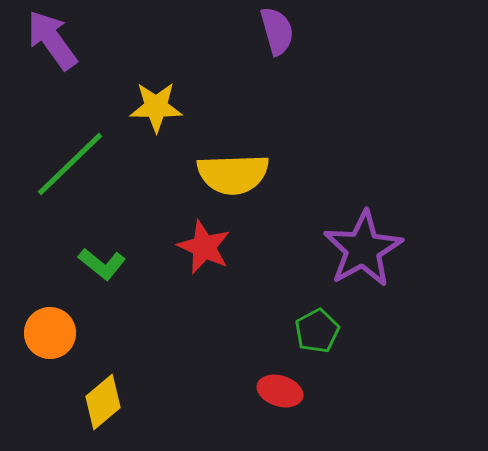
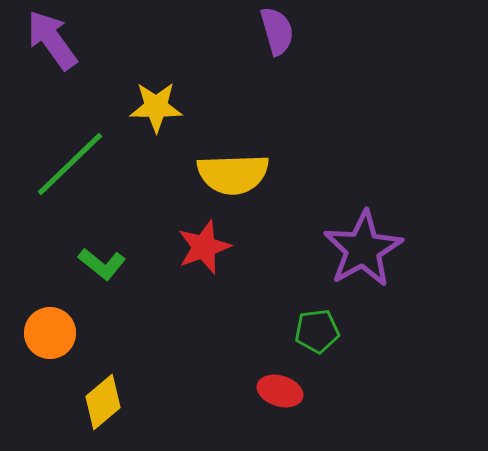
red star: rotated 28 degrees clockwise
green pentagon: rotated 21 degrees clockwise
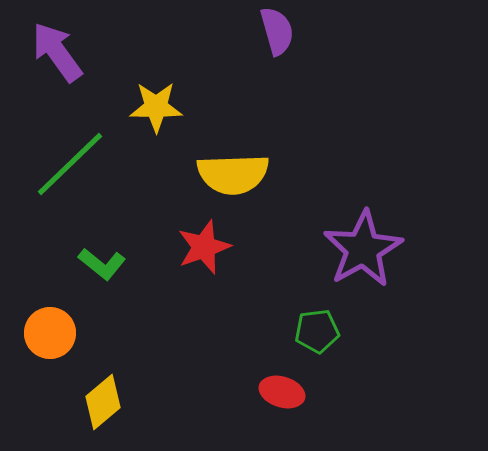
purple arrow: moved 5 px right, 12 px down
red ellipse: moved 2 px right, 1 px down
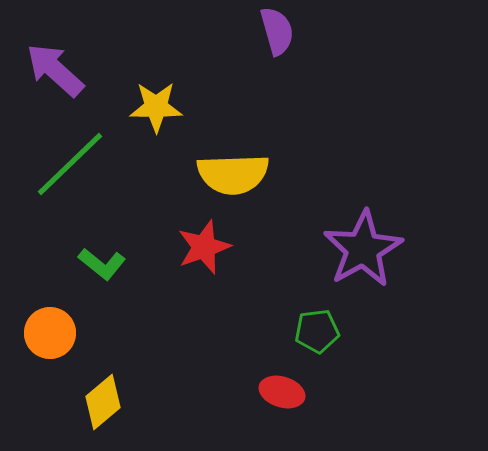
purple arrow: moved 2 px left, 18 px down; rotated 12 degrees counterclockwise
